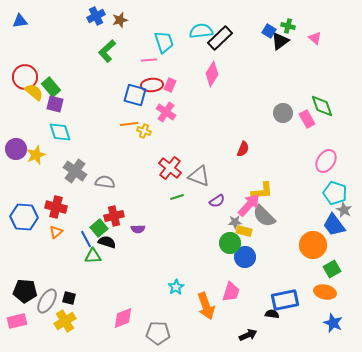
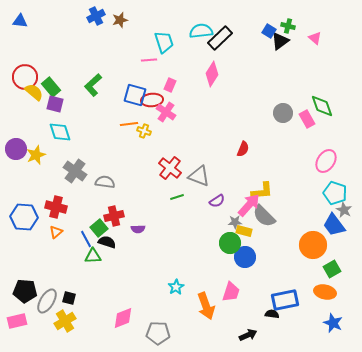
blue triangle at (20, 21): rotated 14 degrees clockwise
green L-shape at (107, 51): moved 14 px left, 34 px down
red ellipse at (152, 85): moved 15 px down
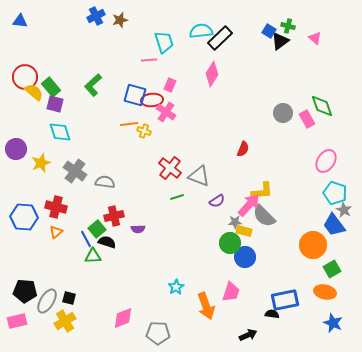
yellow star at (36, 155): moved 5 px right, 8 px down
green square at (99, 228): moved 2 px left, 1 px down
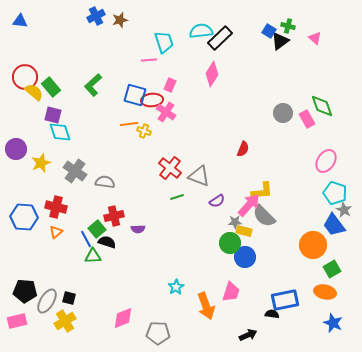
purple square at (55, 104): moved 2 px left, 11 px down
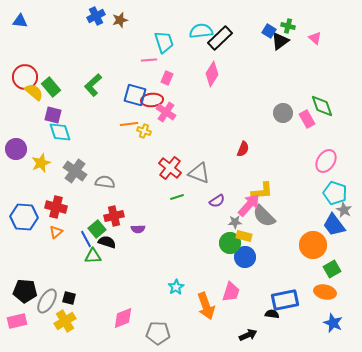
pink rectangle at (170, 85): moved 3 px left, 7 px up
gray triangle at (199, 176): moved 3 px up
yellow rectangle at (244, 231): moved 5 px down
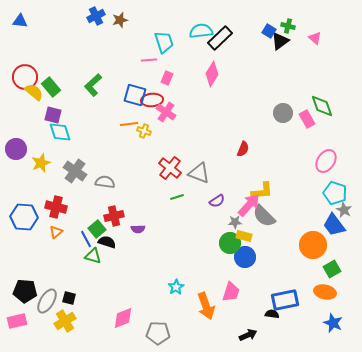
green triangle at (93, 256): rotated 18 degrees clockwise
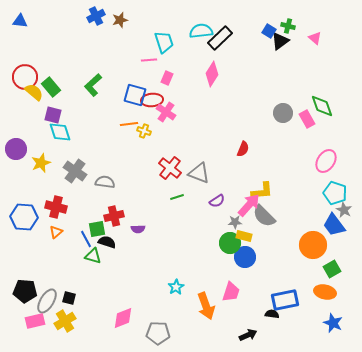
green square at (97, 229): rotated 30 degrees clockwise
pink rectangle at (17, 321): moved 18 px right
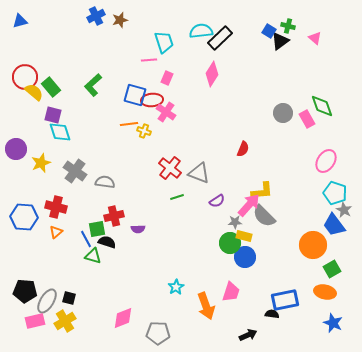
blue triangle at (20, 21): rotated 21 degrees counterclockwise
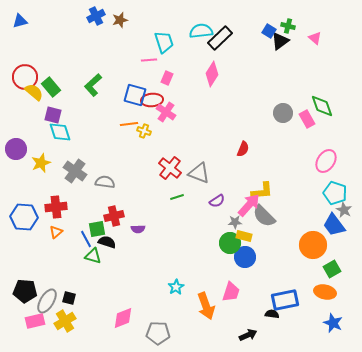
red cross at (56, 207): rotated 20 degrees counterclockwise
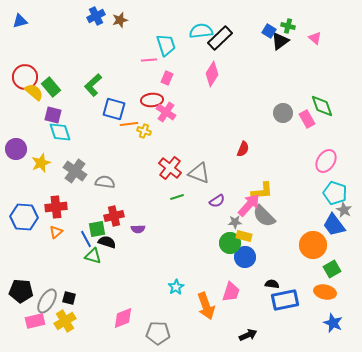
cyan trapezoid at (164, 42): moved 2 px right, 3 px down
blue square at (135, 95): moved 21 px left, 14 px down
black pentagon at (25, 291): moved 4 px left
black semicircle at (272, 314): moved 30 px up
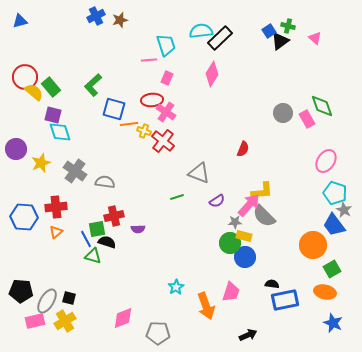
blue square at (269, 31): rotated 24 degrees clockwise
red cross at (170, 168): moved 7 px left, 27 px up
